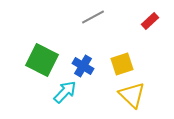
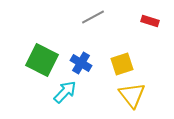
red rectangle: rotated 60 degrees clockwise
blue cross: moved 2 px left, 3 px up
yellow triangle: rotated 8 degrees clockwise
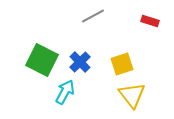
gray line: moved 1 px up
blue cross: moved 1 px left, 1 px up; rotated 15 degrees clockwise
cyan arrow: rotated 15 degrees counterclockwise
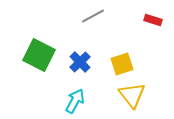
red rectangle: moved 3 px right, 1 px up
green square: moved 3 px left, 5 px up
cyan arrow: moved 10 px right, 9 px down
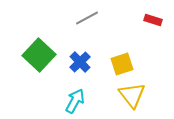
gray line: moved 6 px left, 2 px down
green square: rotated 16 degrees clockwise
